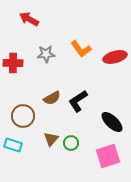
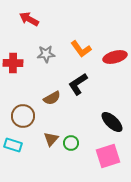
black L-shape: moved 17 px up
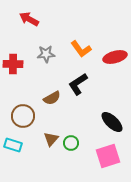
red cross: moved 1 px down
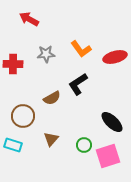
green circle: moved 13 px right, 2 px down
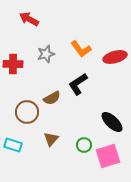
gray star: rotated 12 degrees counterclockwise
brown circle: moved 4 px right, 4 px up
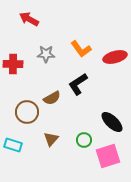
gray star: rotated 18 degrees clockwise
green circle: moved 5 px up
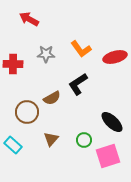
cyan rectangle: rotated 24 degrees clockwise
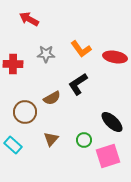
red ellipse: rotated 25 degrees clockwise
brown circle: moved 2 px left
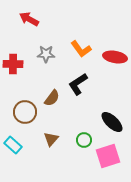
brown semicircle: rotated 24 degrees counterclockwise
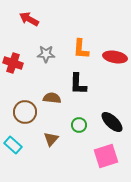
orange L-shape: rotated 40 degrees clockwise
red cross: moved 1 px up; rotated 18 degrees clockwise
black L-shape: rotated 55 degrees counterclockwise
brown semicircle: rotated 120 degrees counterclockwise
green circle: moved 5 px left, 15 px up
pink square: moved 2 px left
